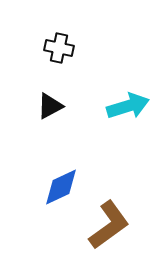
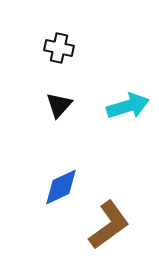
black triangle: moved 9 px right, 1 px up; rotated 20 degrees counterclockwise
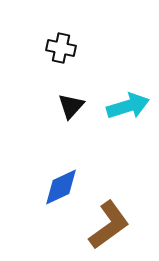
black cross: moved 2 px right
black triangle: moved 12 px right, 1 px down
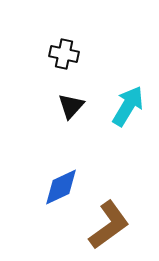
black cross: moved 3 px right, 6 px down
cyan arrow: rotated 42 degrees counterclockwise
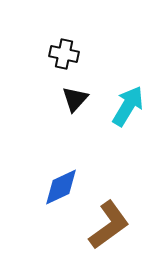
black triangle: moved 4 px right, 7 px up
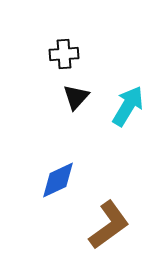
black cross: rotated 16 degrees counterclockwise
black triangle: moved 1 px right, 2 px up
blue diamond: moved 3 px left, 7 px up
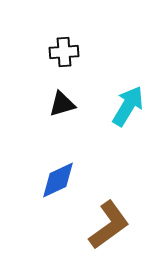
black cross: moved 2 px up
black triangle: moved 14 px left, 7 px down; rotated 32 degrees clockwise
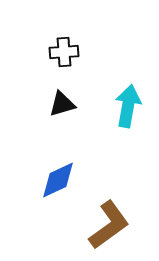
cyan arrow: rotated 21 degrees counterclockwise
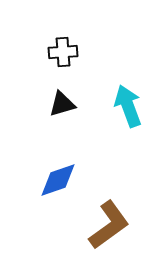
black cross: moved 1 px left
cyan arrow: rotated 30 degrees counterclockwise
blue diamond: rotated 6 degrees clockwise
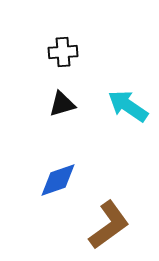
cyan arrow: rotated 36 degrees counterclockwise
